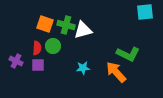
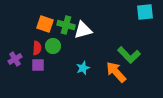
green L-shape: moved 1 px right, 1 px down; rotated 20 degrees clockwise
purple cross: moved 1 px left, 2 px up; rotated 32 degrees clockwise
cyan star: rotated 16 degrees counterclockwise
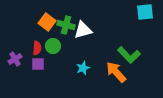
orange square: moved 2 px right, 2 px up; rotated 18 degrees clockwise
purple square: moved 1 px up
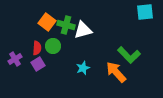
purple square: rotated 32 degrees counterclockwise
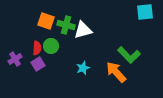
orange square: moved 1 px left, 1 px up; rotated 18 degrees counterclockwise
green circle: moved 2 px left
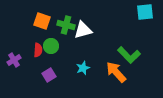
orange square: moved 4 px left
red semicircle: moved 1 px right, 2 px down
purple cross: moved 1 px left, 1 px down
purple square: moved 11 px right, 11 px down
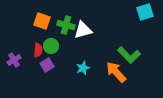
cyan square: rotated 12 degrees counterclockwise
purple square: moved 2 px left, 10 px up
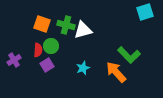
orange square: moved 3 px down
